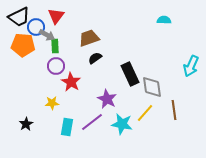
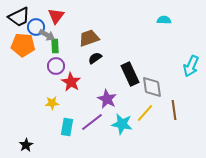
black star: moved 21 px down
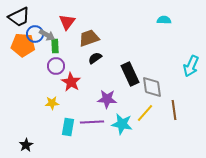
red triangle: moved 11 px right, 6 px down
blue circle: moved 1 px left, 7 px down
purple star: rotated 24 degrees counterclockwise
purple line: rotated 35 degrees clockwise
cyan rectangle: moved 1 px right
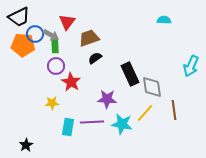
gray arrow: moved 4 px right
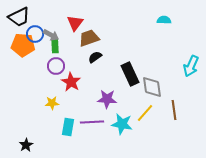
red triangle: moved 8 px right, 1 px down
black semicircle: moved 1 px up
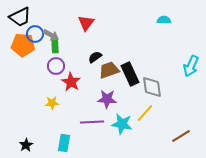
black trapezoid: moved 1 px right
red triangle: moved 11 px right
brown trapezoid: moved 20 px right, 32 px down
brown line: moved 7 px right, 26 px down; rotated 66 degrees clockwise
cyan rectangle: moved 4 px left, 16 px down
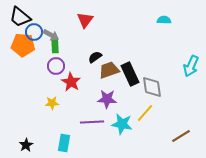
black trapezoid: rotated 65 degrees clockwise
red triangle: moved 1 px left, 3 px up
blue circle: moved 1 px left, 2 px up
